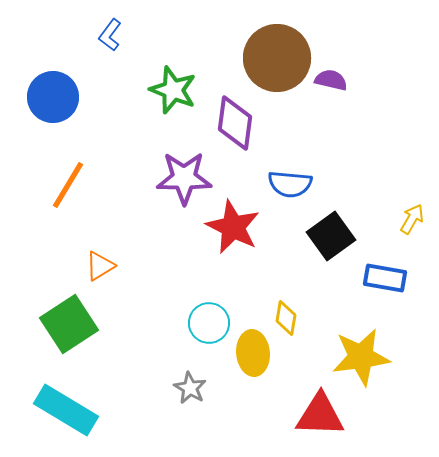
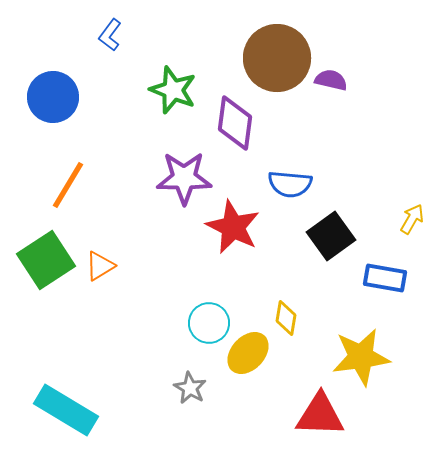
green square: moved 23 px left, 64 px up
yellow ellipse: moved 5 px left; rotated 48 degrees clockwise
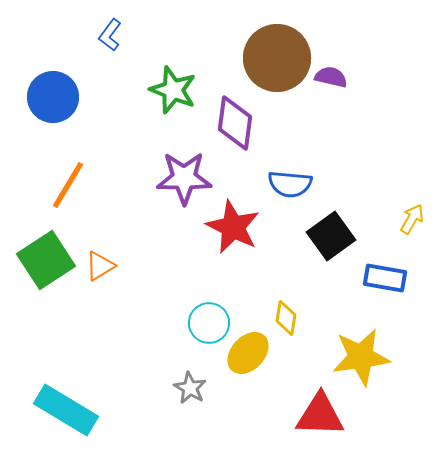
purple semicircle: moved 3 px up
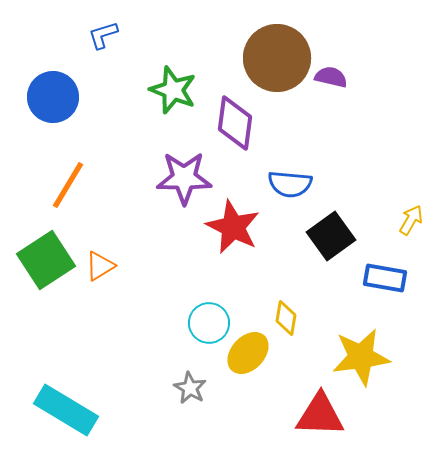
blue L-shape: moved 7 px left; rotated 36 degrees clockwise
yellow arrow: moved 1 px left, 1 px down
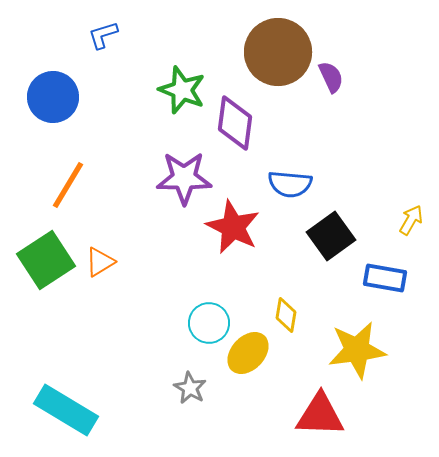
brown circle: moved 1 px right, 6 px up
purple semicircle: rotated 52 degrees clockwise
green star: moved 9 px right
orange triangle: moved 4 px up
yellow diamond: moved 3 px up
yellow star: moved 4 px left, 7 px up
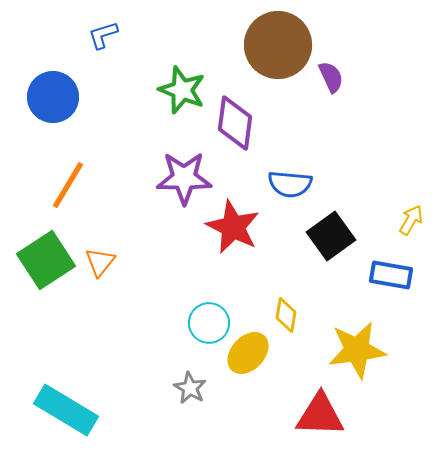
brown circle: moved 7 px up
orange triangle: rotated 20 degrees counterclockwise
blue rectangle: moved 6 px right, 3 px up
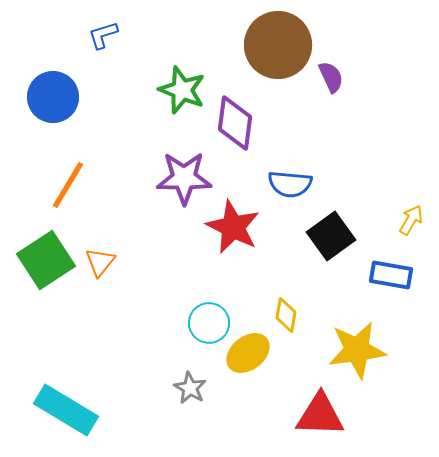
yellow ellipse: rotated 9 degrees clockwise
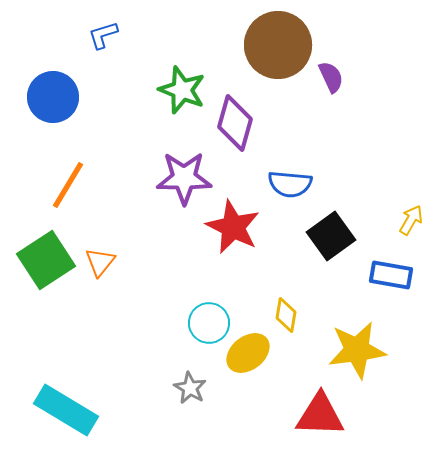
purple diamond: rotated 8 degrees clockwise
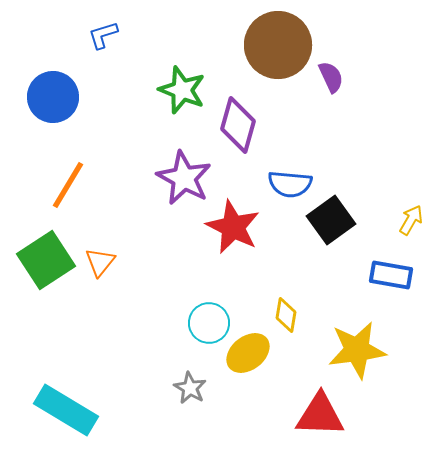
purple diamond: moved 3 px right, 2 px down
purple star: rotated 28 degrees clockwise
black square: moved 16 px up
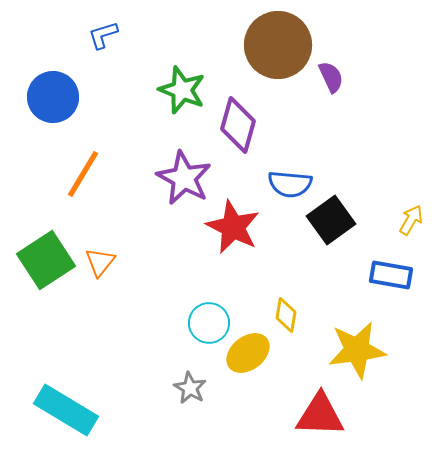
orange line: moved 15 px right, 11 px up
